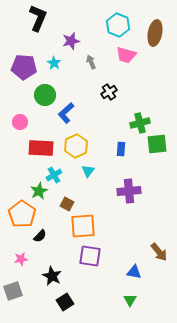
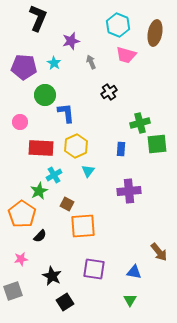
blue L-shape: rotated 125 degrees clockwise
purple square: moved 4 px right, 13 px down
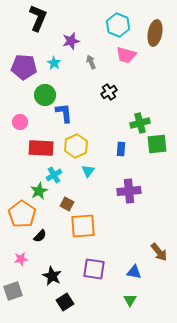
blue L-shape: moved 2 px left
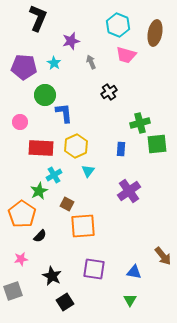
purple cross: rotated 30 degrees counterclockwise
brown arrow: moved 4 px right, 4 px down
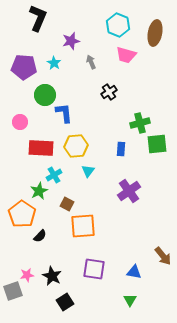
yellow hexagon: rotated 20 degrees clockwise
pink star: moved 6 px right, 16 px down
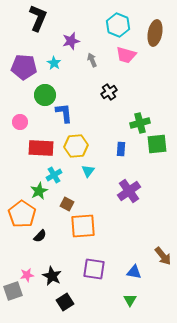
gray arrow: moved 1 px right, 2 px up
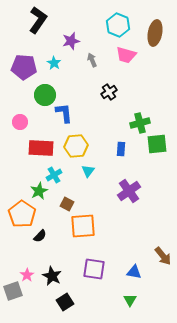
black L-shape: moved 2 px down; rotated 12 degrees clockwise
pink star: rotated 24 degrees counterclockwise
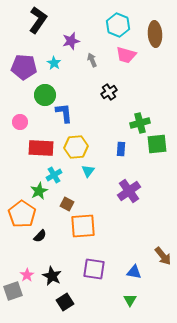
brown ellipse: moved 1 px down; rotated 15 degrees counterclockwise
yellow hexagon: moved 1 px down
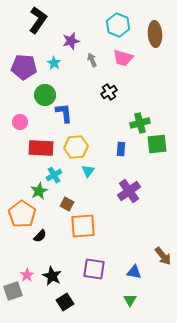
pink trapezoid: moved 3 px left, 3 px down
